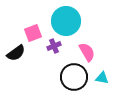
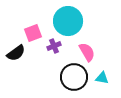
cyan circle: moved 2 px right
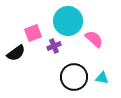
pink semicircle: moved 7 px right, 13 px up; rotated 18 degrees counterclockwise
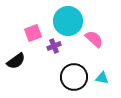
black semicircle: moved 8 px down
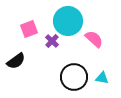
pink square: moved 4 px left, 4 px up
purple cross: moved 2 px left, 5 px up; rotated 24 degrees counterclockwise
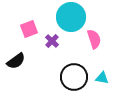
cyan circle: moved 3 px right, 4 px up
pink semicircle: rotated 30 degrees clockwise
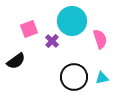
cyan circle: moved 1 px right, 4 px down
pink semicircle: moved 6 px right
cyan triangle: rotated 24 degrees counterclockwise
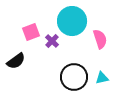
pink square: moved 2 px right, 3 px down
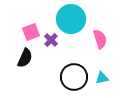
cyan circle: moved 1 px left, 2 px up
purple cross: moved 1 px left, 1 px up
black semicircle: moved 9 px right, 3 px up; rotated 30 degrees counterclockwise
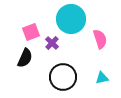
purple cross: moved 1 px right, 3 px down
black circle: moved 11 px left
